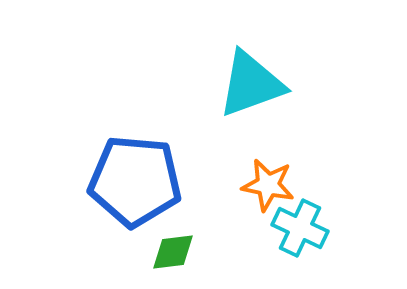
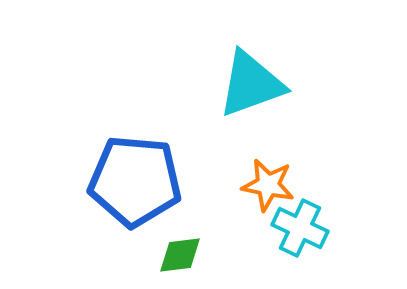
green diamond: moved 7 px right, 3 px down
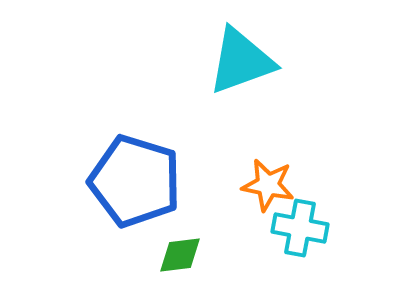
cyan triangle: moved 10 px left, 23 px up
blue pentagon: rotated 12 degrees clockwise
cyan cross: rotated 14 degrees counterclockwise
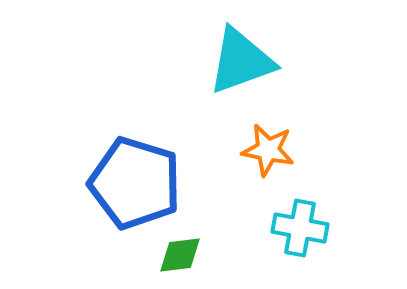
blue pentagon: moved 2 px down
orange star: moved 35 px up
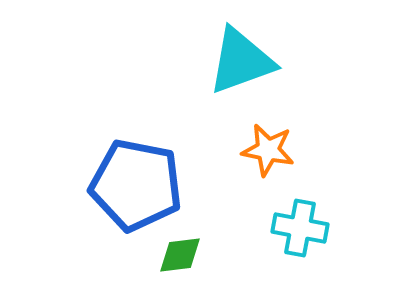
blue pentagon: moved 1 px right, 2 px down; rotated 6 degrees counterclockwise
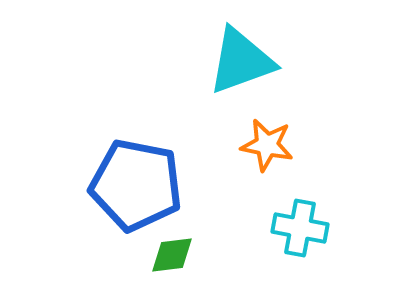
orange star: moved 1 px left, 5 px up
green diamond: moved 8 px left
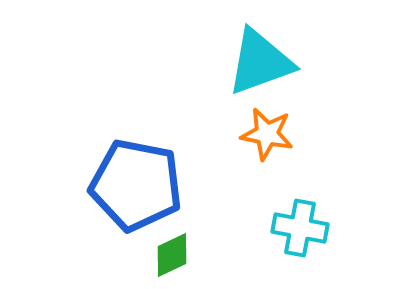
cyan triangle: moved 19 px right, 1 px down
orange star: moved 11 px up
green diamond: rotated 18 degrees counterclockwise
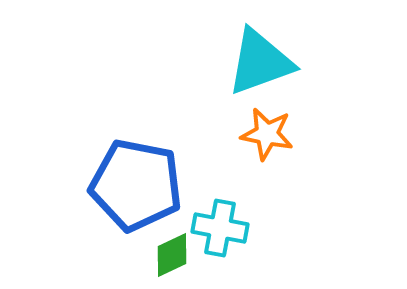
cyan cross: moved 80 px left
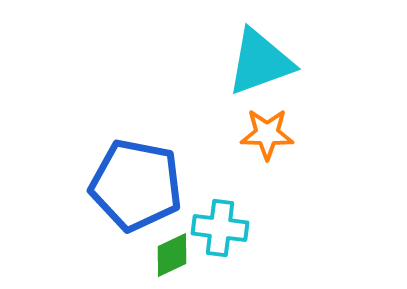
orange star: rotated 10 degrees counterclockwise
cyan cross: rotated 4 degrees counterclockwise
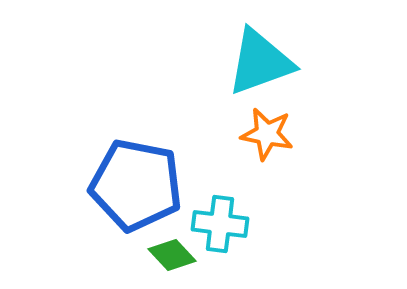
orange star: rotated 10 degrees clockwise
cyan cross: moved 4 px up
green diamond: rotated 72 degrees clockwise
